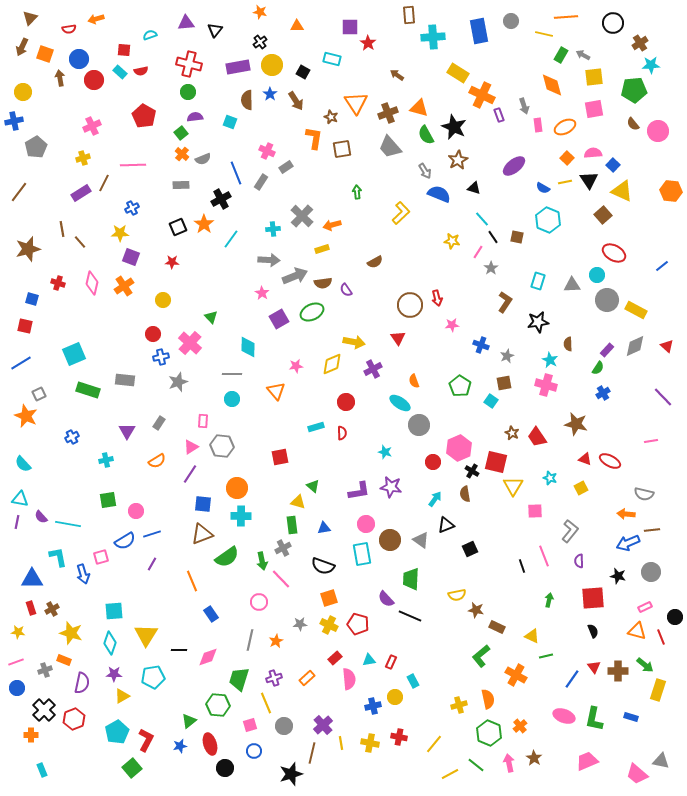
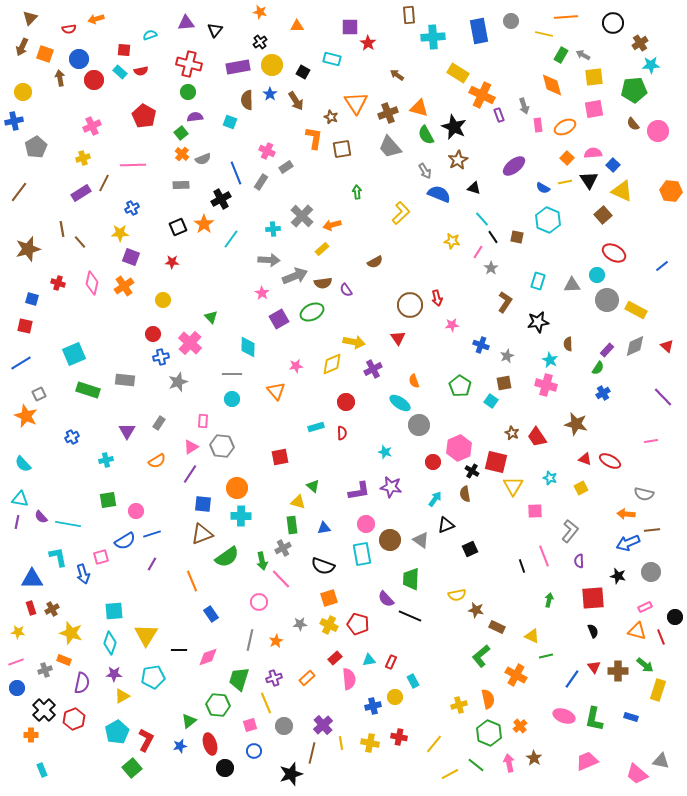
yellow rectangle at (322, 249): rotated 24 degrees counterclockwise
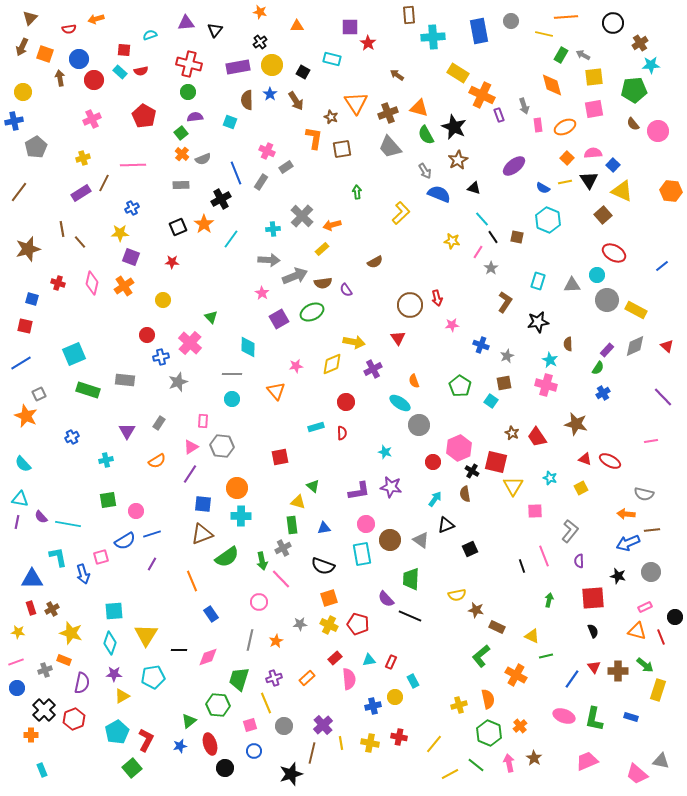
pink cross at (92, 126): moved 7 px up
red circle at (153, 334): moved 6 px left, 1 px down
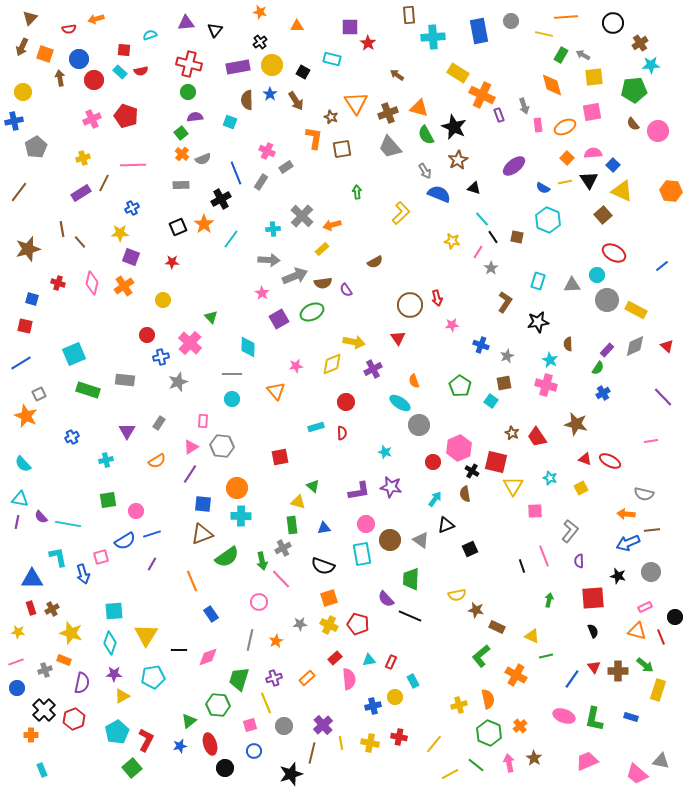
pink square at (594, 109): moved 2 px left, 3 px down
red pentagon at (144, 116): moved 18 px left; rotated 10 degrees counterclockwise
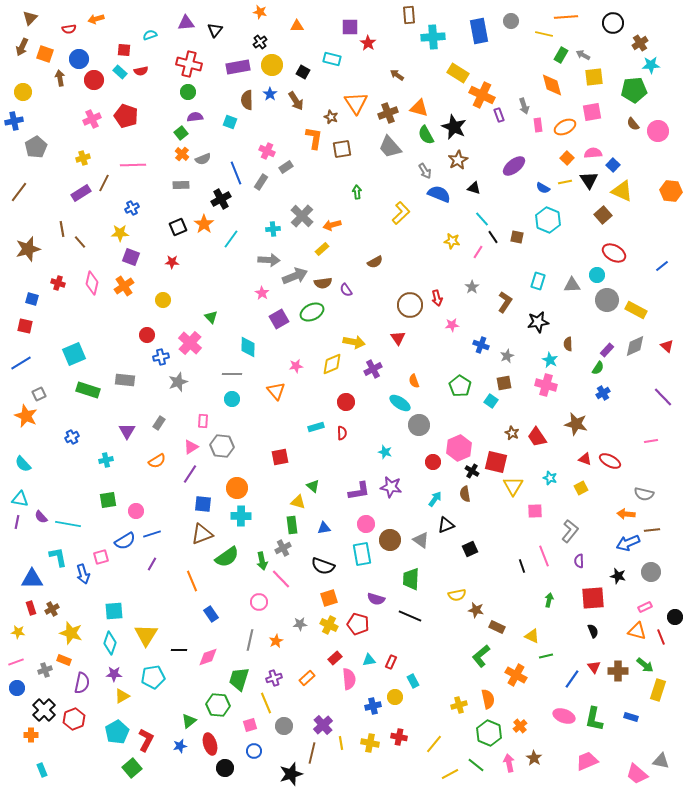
gray star at (491, 268): moved 19 px left, 19 px down
purple semicircle at (386, 599): moved 10 px left; rotated 30 degrees counterclockwise
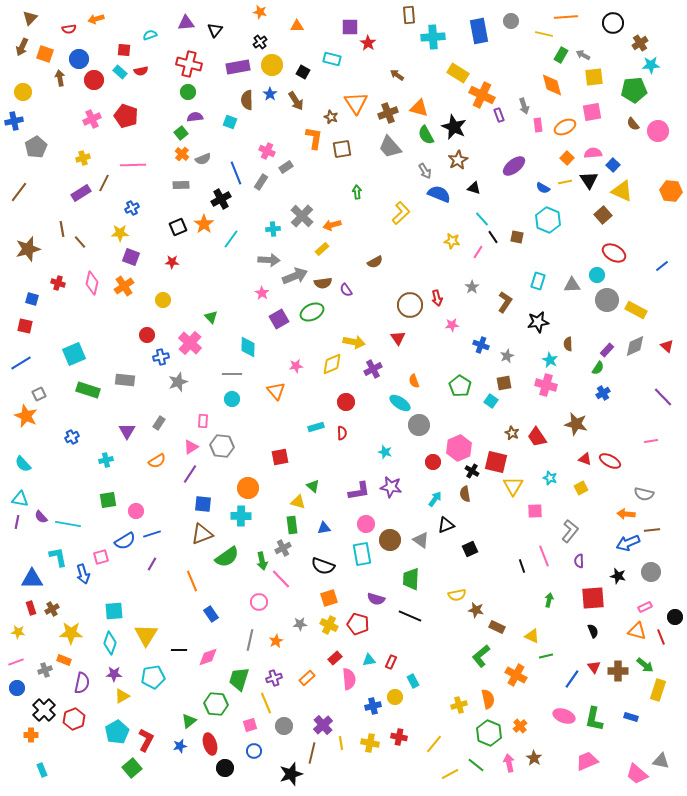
orange circle at (237, 488): moved 11 px right
yellow star at (71, 633): rotated 15 degrees counterclockwise
green hexagon at (218, 705): moved 2 px left, 1 px up
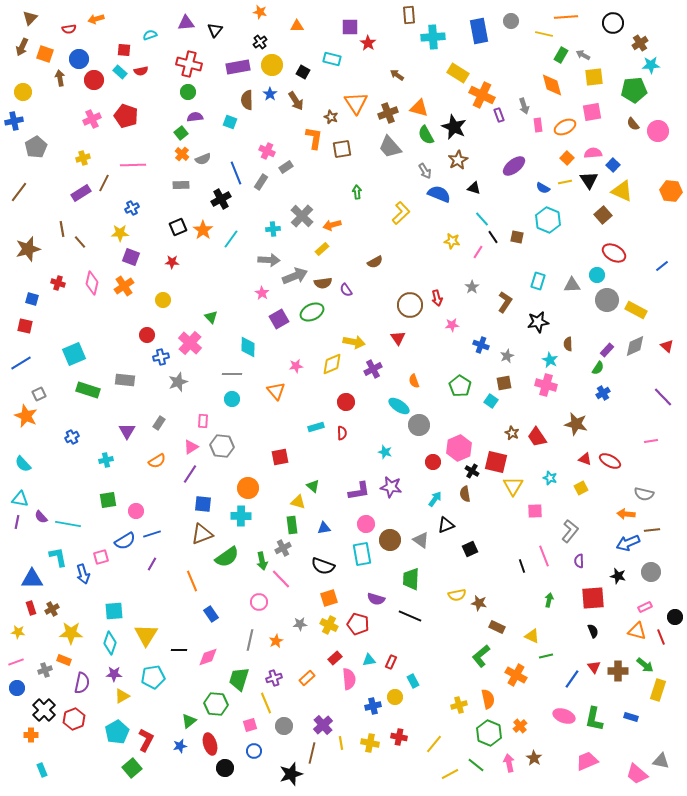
orange star at (204, 224): moved 1 px left, 6 px down
cyan ellipse at (400, 403): moved 1 px left, 3 px down
brown star at (476, 610): moved 3 px right, 7 px up
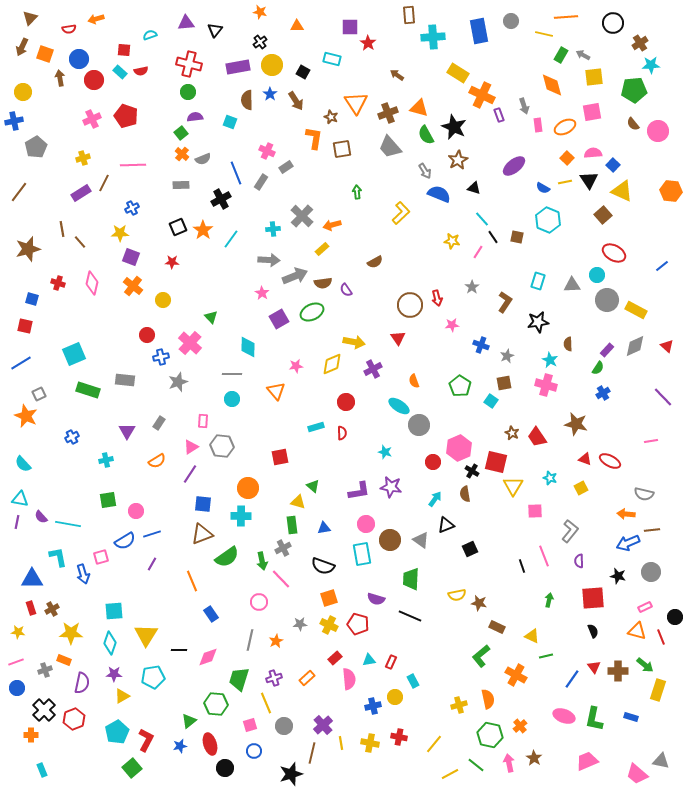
orange cross at (124, 286): moved 9 px right; rotated 18 degrees counterclockwise
green hexagon at (489, 733): moved 1 px right, 2 px down; rotated 10 degrees counterclockwise
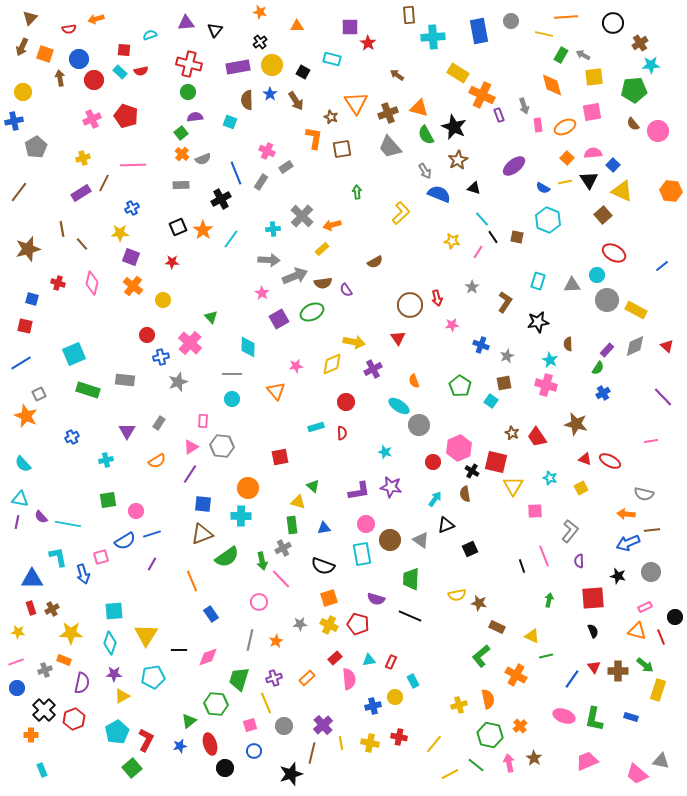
brown line at (80, 242): moved 2 px right, 2 px down
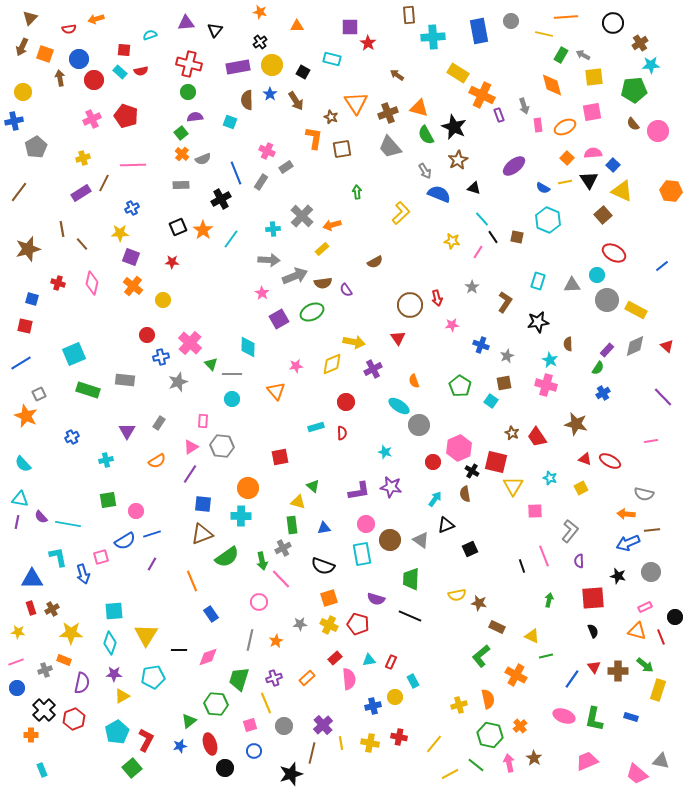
green triangle at (211, 317): moved 47 px down
